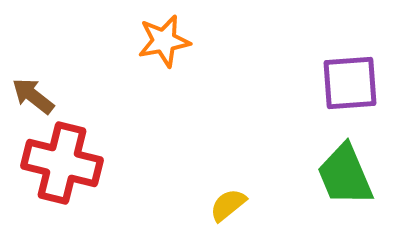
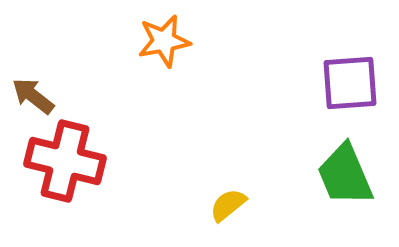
red cross: moved 3 px right, 2 px up
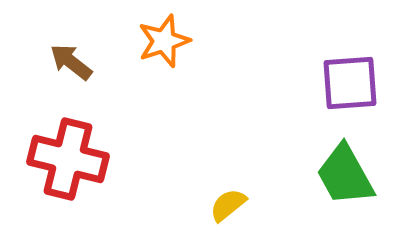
orange star: rotated 8 degrees counterclockwise
brown arrow: moved 38 px right, 34 px up
red cross: moved 3 px right, 2 px up
green trapezoid: rotated 6 degrees counterclockwise
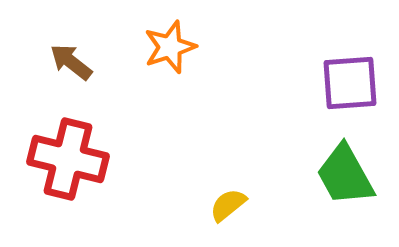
orange star: moved 6 px right, 6 px down
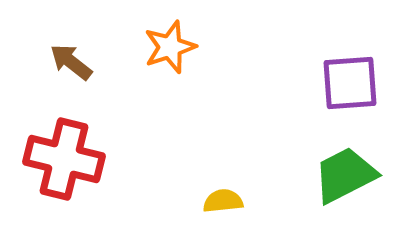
red cross: moved 4 px left
green trapezoid: rotated 92 degrees clockwise
yellow semicircle: moved 5 px left, 4 px up; rotated 33 degrees clockwise
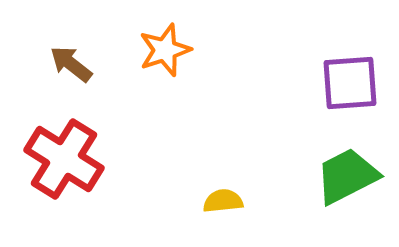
orange star: moved 5 px left, 3 px down
brown arrow: moved 2 px down
red cross: rotated 18 degrees clockwise
green trapezoid: moved 2 px right, 1 px down
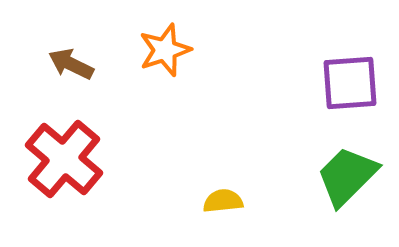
brown arrow: rotated 12 degrees counterclockwise
red cross: rotated 8 degrees clockwise
green trapezoid: rotated 18 degrees counterclockwise
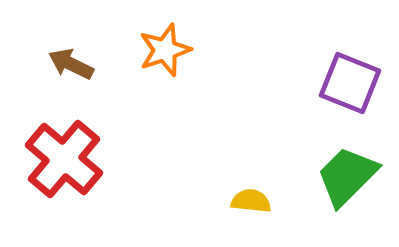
purple square: rotated 26 degrees clockwise
yellow semicircle: moved 28 px right; rotated 12 degrees clockwise
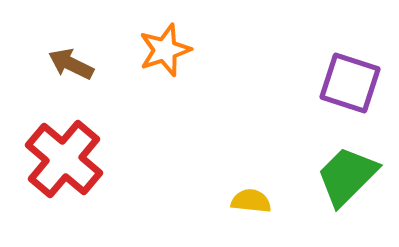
purple square: rotated 4 degrees counterclockwise
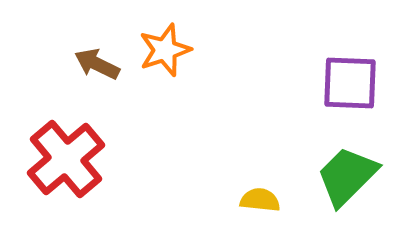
brown arrow: moved 26 px right
purple square: rotated 16 degrees counterclockwise
red cross: moved 2 px right; rotated 10 degrees clockwise
yellow semicircle: moved 9 px right, 1 px up
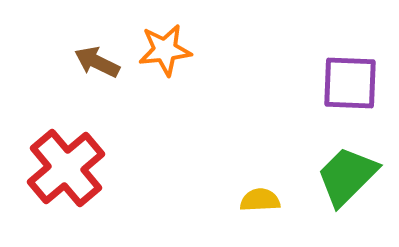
orange star: rotated 12 degrees clockwise
brown arrow: moved 2 px up
red cross: moved 9 px down
yellow semicircle: rotated 9 degrees counterclockwise
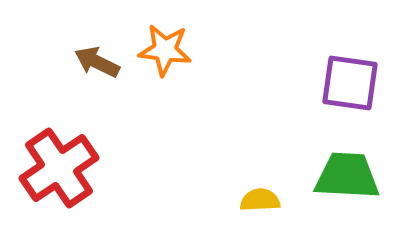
orange star: rotated 14 degrees clockwise
purple square: rotated 6 degrees clockwise
red cross: moved 7 px left; rotated 6 degrees clockwise
green trapezoid: rotated 48 degrees clockwise
